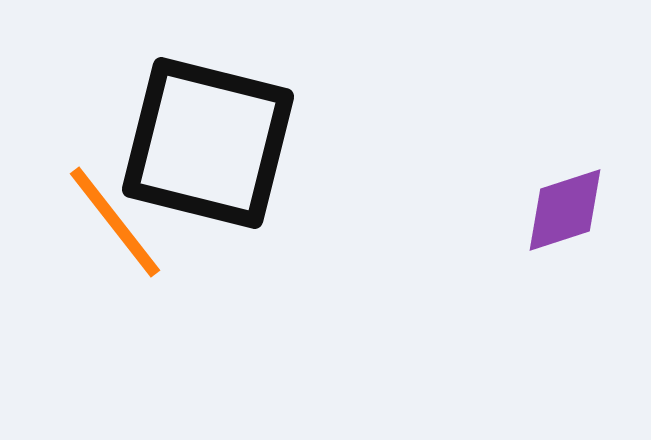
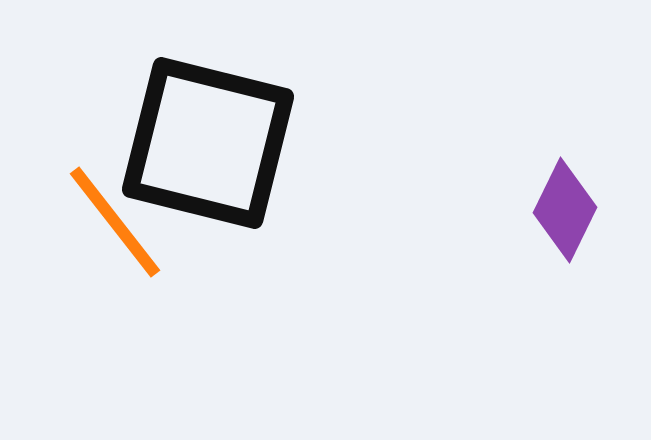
purple diamond: rotated 46 degrees counterclockwise
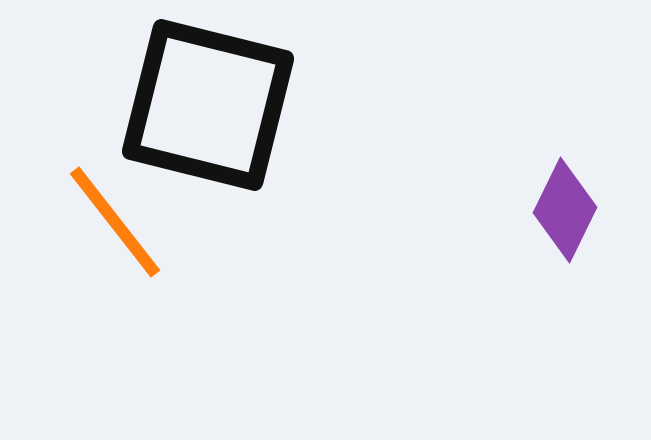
black square: moved 38 px up
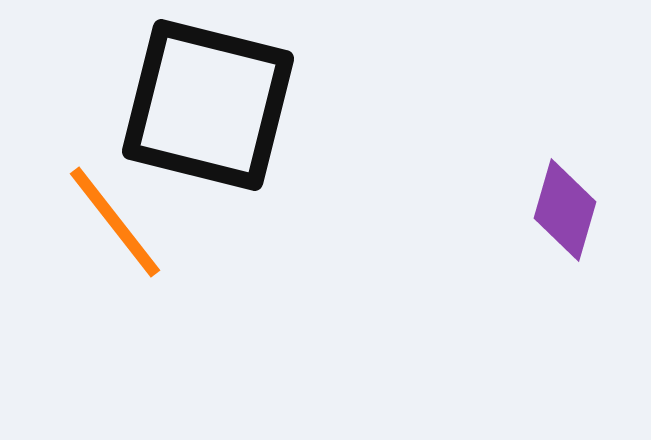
purple diamond: rotated 10 degrees counterclockwise
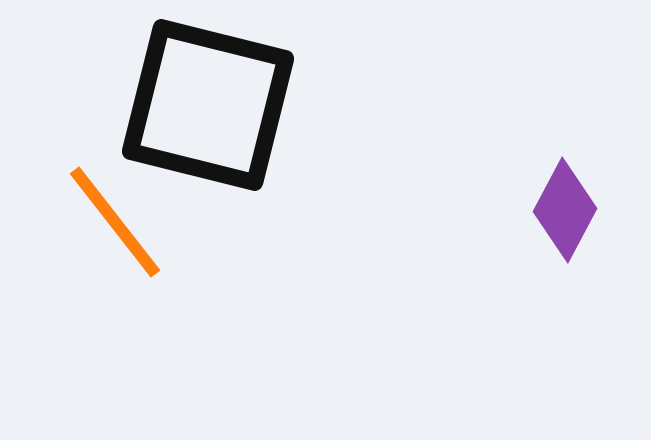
purple diamond: rotated 12 degrees clockwise
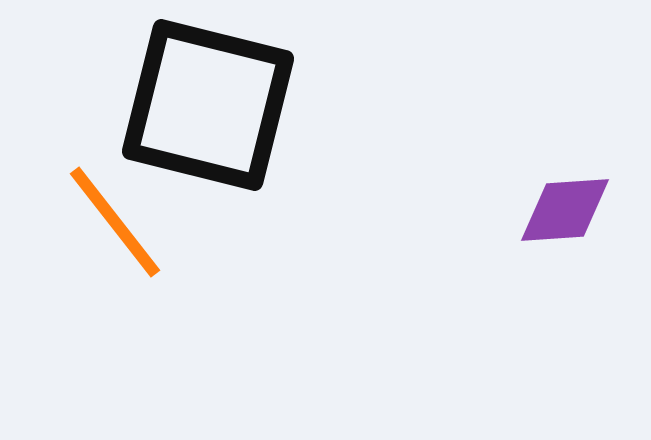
purple diamond: rotated 58 degrees clockwise
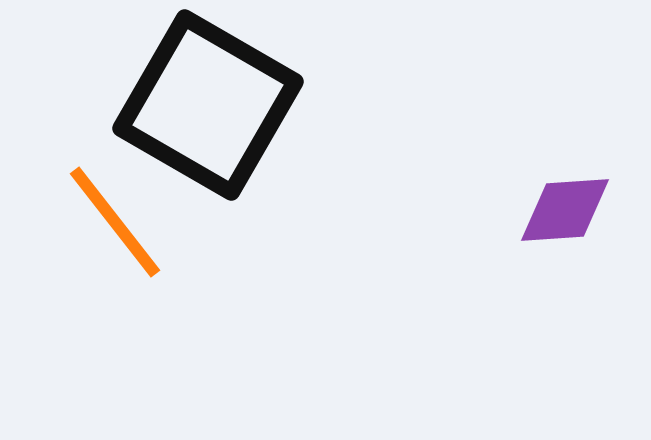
black square: rotated 16 degrees clockwise
